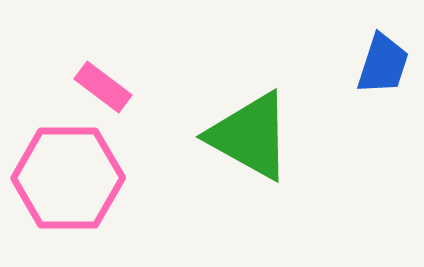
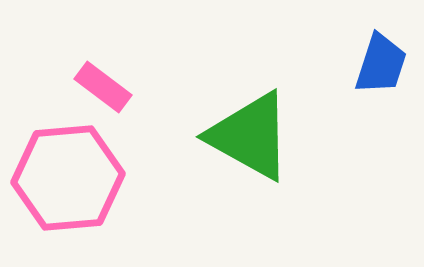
blue trapezoid: moved 2 px left
pink hexagon: rotated 5 degrees counterclockwise
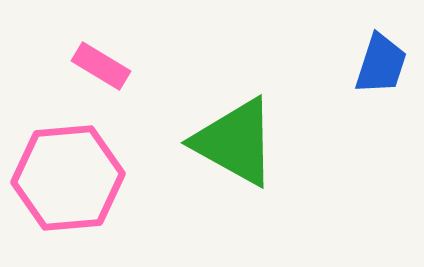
pink rectangle: moved 2 px left, 21 px up; rotated 6 degrees counterclockwise
green triangle: moved 15 px left, 6 px down
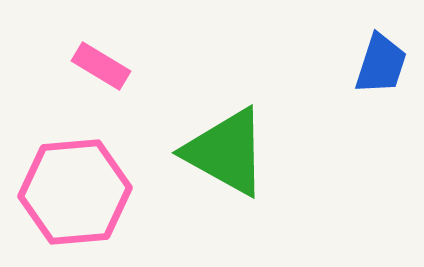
green triangle: moved 9 px left, 10 px down
pink hexagon: moved 7 px right, 14 px down
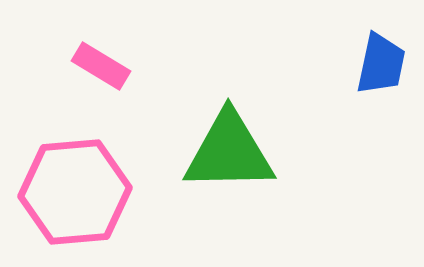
blue trapezoid: rotated 6 degrees counterclockwise
green triangle: moved 3 px right; rotated 30 degrees counterclockwise
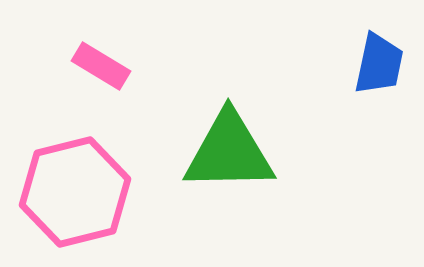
blue trapezoid: moved 2 px left
pink hexagon: rotated 9 degrees counterclockwise
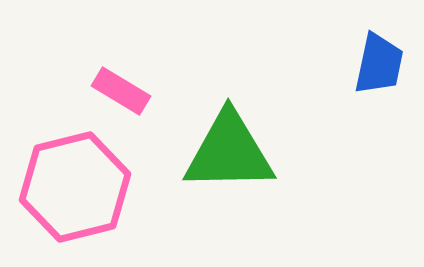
pink rectangle: moved 20 px right, 25 px down
pink hexagon: moved 5 px up
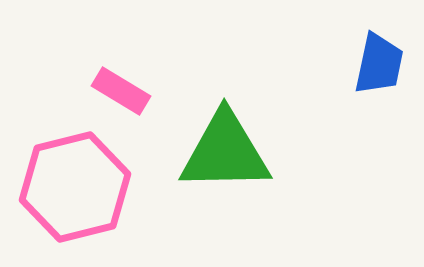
green triangle: moved 4 px left
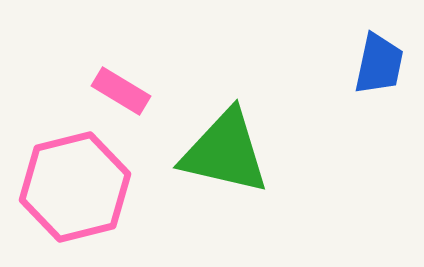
green triangle: rotated 14 degrees clockwise
